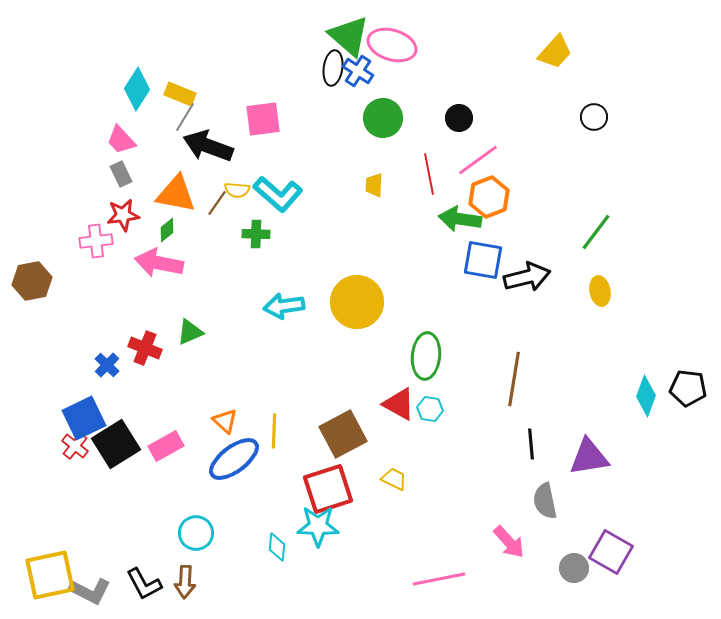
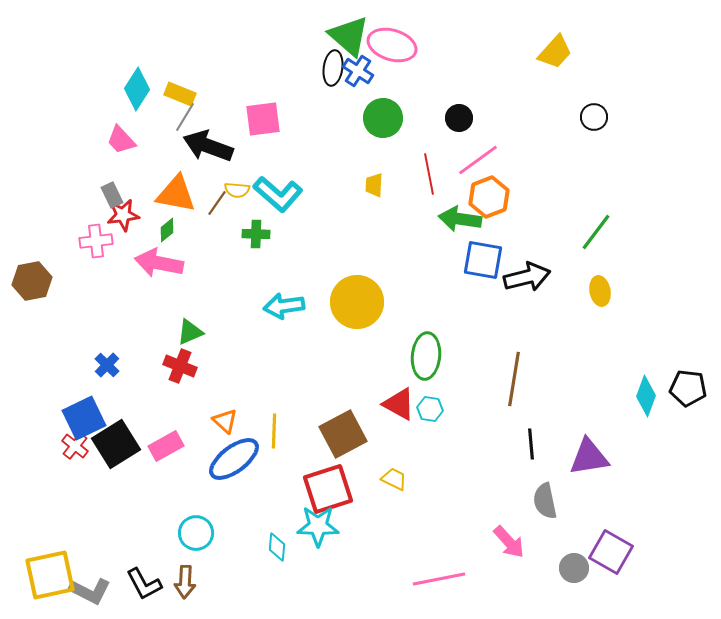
gray rectangle at (121, 174): moved 9 px left, 21 px down
red cross at (145, 348): moved 35 px right, 18 px down
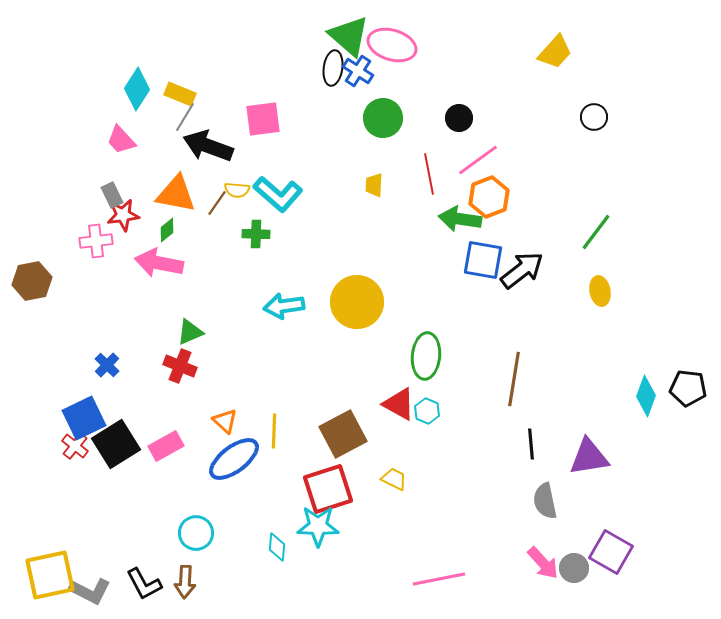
black arrow at (527, 277): moved 5 px left, 7 px up; rotated 24 degrees counterclockwise
cyan hexagon at (430, 409): moved 3 px left, 2 px down; rotated 15 degrees clockwise
pink arrow at (509, 542): moved 34 px right, 21 px down
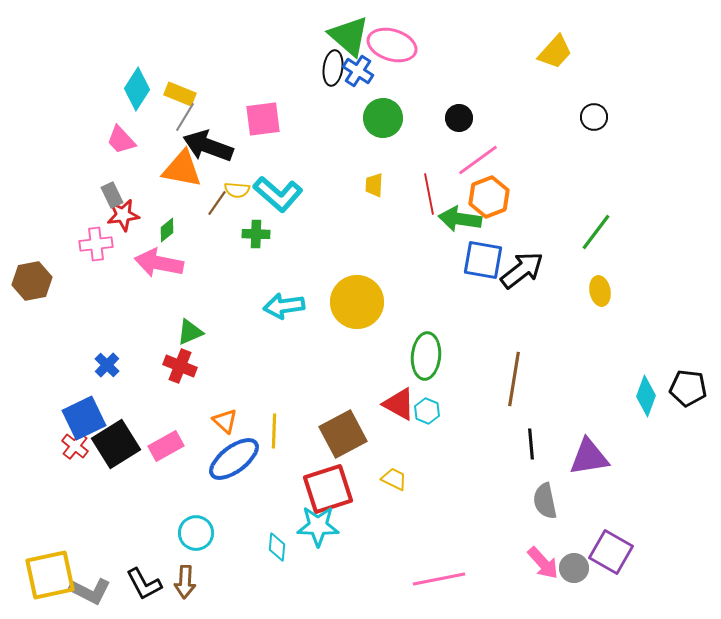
red line at (429, 174): moved 20 px down
orange triangle at (176, 194): moved 6 px right, 25 px up
pink cross at (96, 241): moved 3 px down
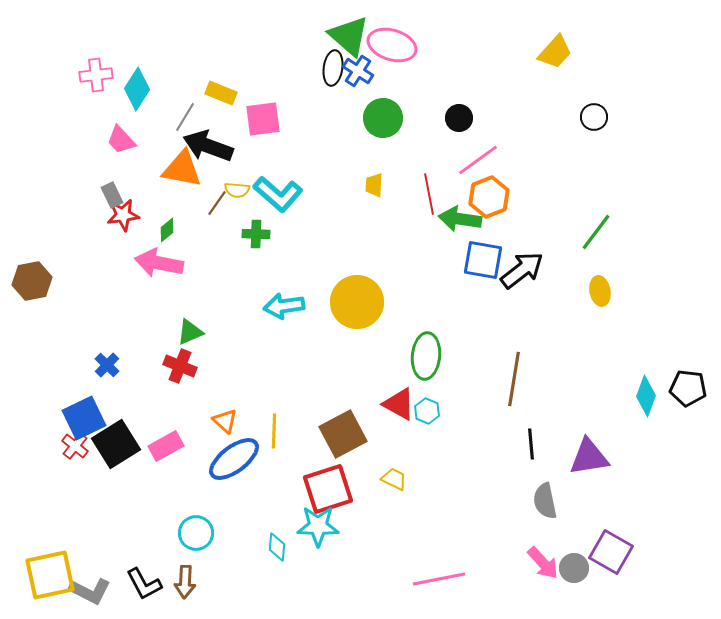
yellow rectangle at (180, 94): moved 41 px right, 1 px up
pink cross at (96, 244): moved 169 px up
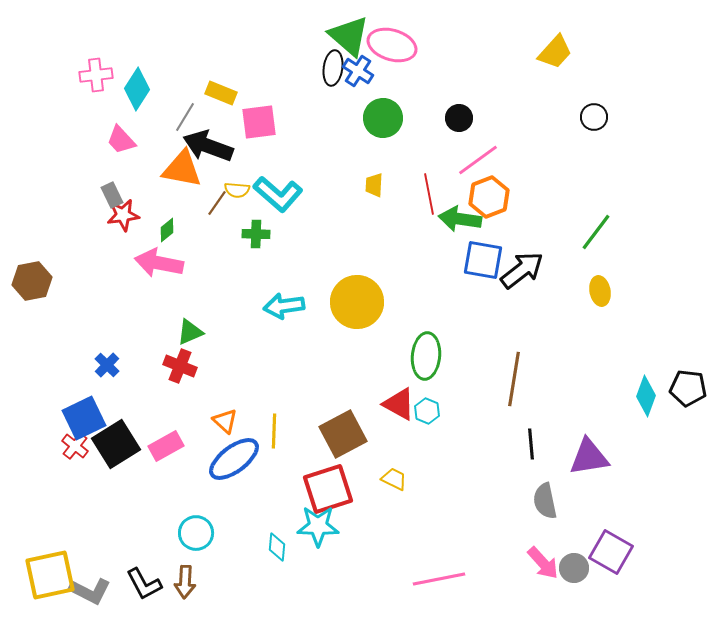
pink square at (263, 119): moved 4 px left, 3 px down
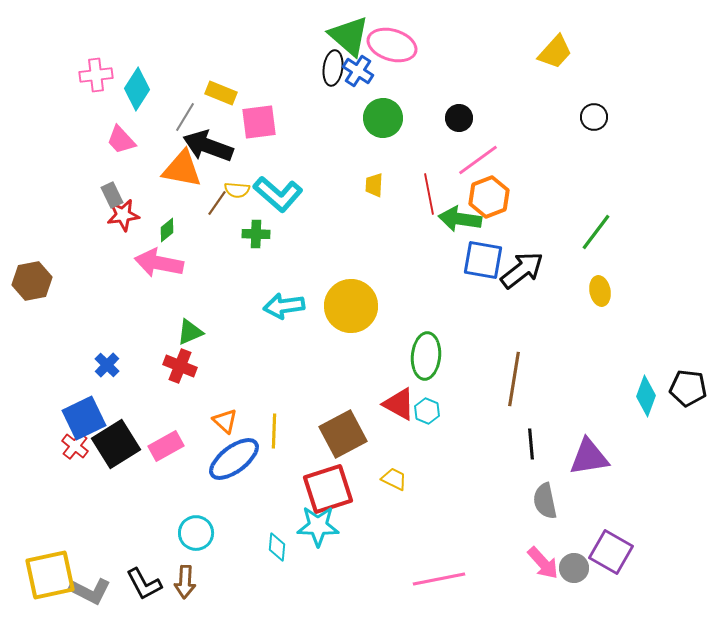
yellow circle at (357, 302): moved 6 px left, 4 px down
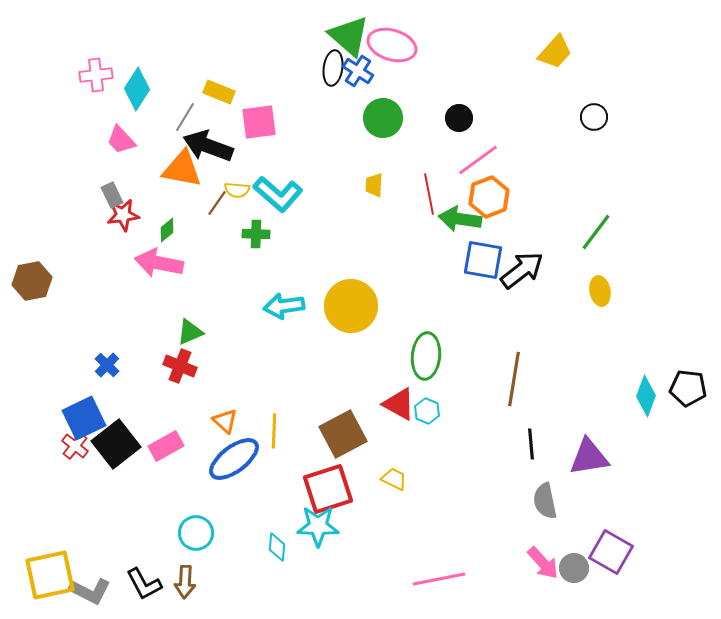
yellow rectangle at (221, 93): moved 2 px left, 1 px up
black square at (116, 444): rotated 6 degrees counterclockwise
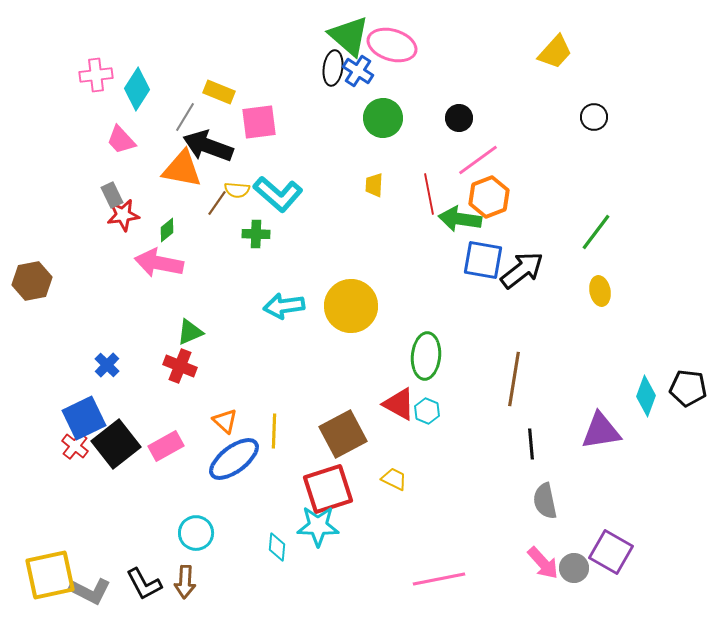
purple triangle at (589, 457): moved 12 px right, 26 px up
